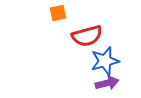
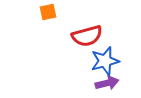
orange square: moved 10 px left, 1 px up
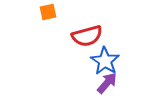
blue star: rotated 24 degrees counterclockwise
purple arrow: rotated 35 degrees counterclockwise
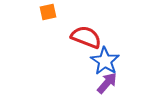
red semicircle: moved 1 px left, 1 px down; rotated 144 degrees counterclockwise
